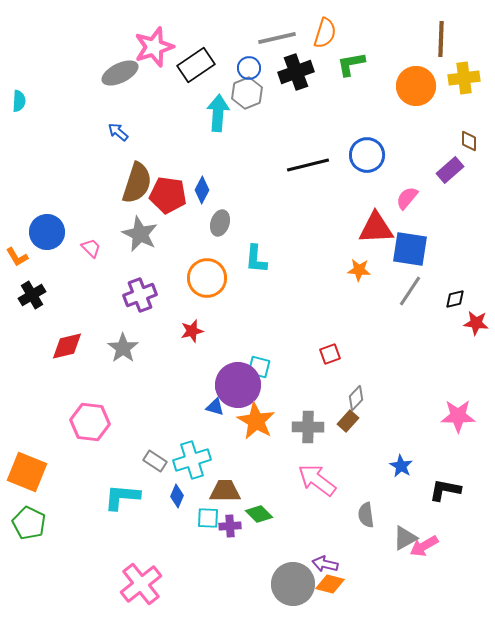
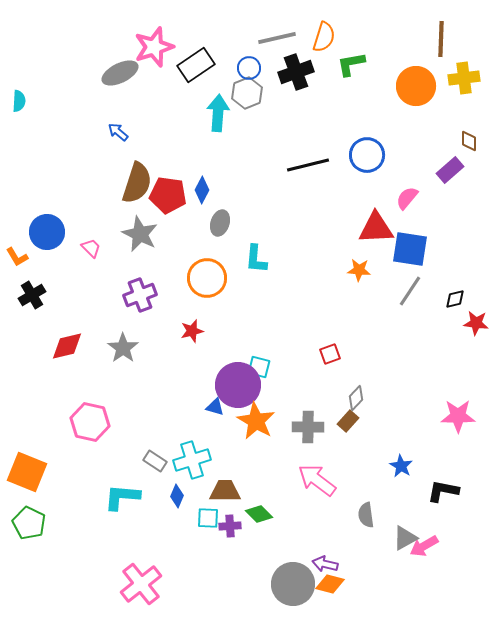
orange semicircle at (325, 33): moved 1 px left, 4 px down
pink hexagon at (90, 422): rotated 6 degrees clockwise
black L-shape at (445, 490): moved 2 px left, 1 px down
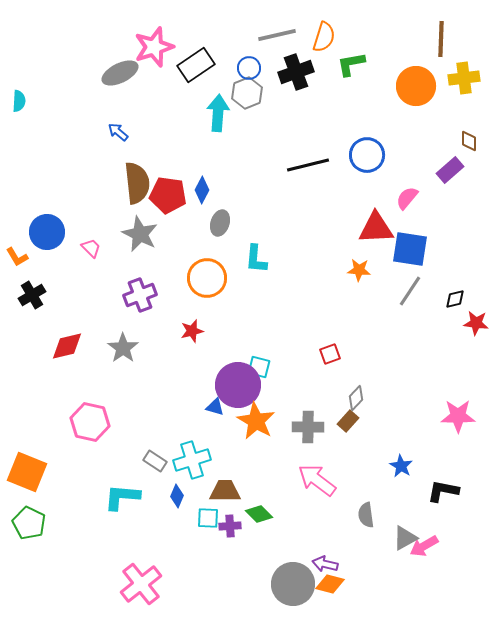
gray line at (277, 38): moved 3 px up
brown semicircle at (137, 183): rotated 24 degrees counterclockwise
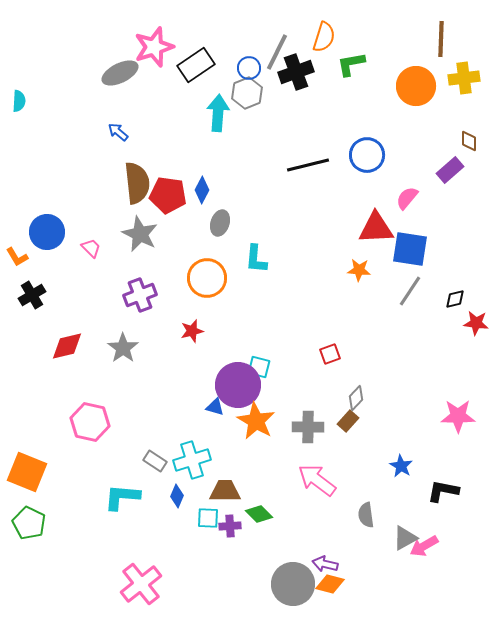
gray line at (277, 35): moved 17 px down; rotated 51 degrees counterclockwise
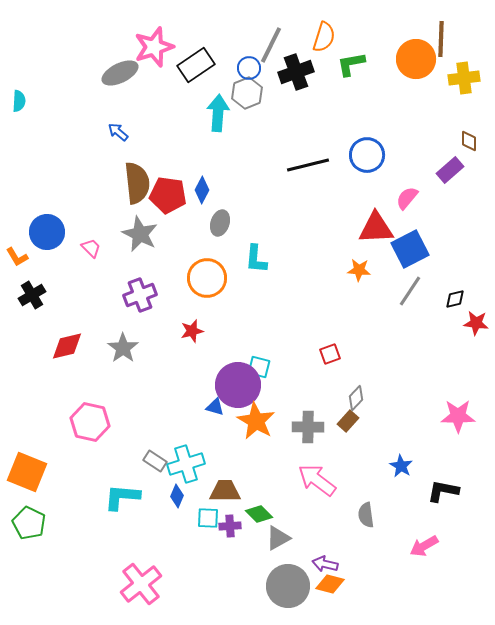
gray line at (277, 52): moved 6 px left, 7 px up
orange circle at (416, 86): moved 27 px up
blue square at (410, 249): rotated 36 degrees counterclockwise
cyan cross at (192, 460): moved 6 px left, 4 px down
gray triangle at (405, 538): moved 127 px left
gray circle at (293, 584): moved 5 px left, 2 px down
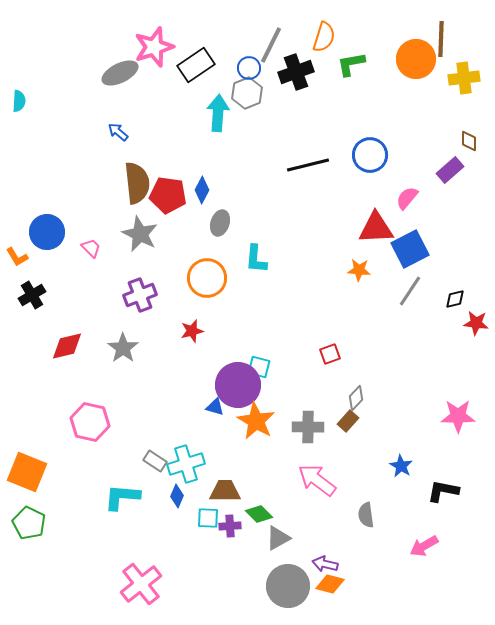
blue circle at (367, 155): moved 3 px right
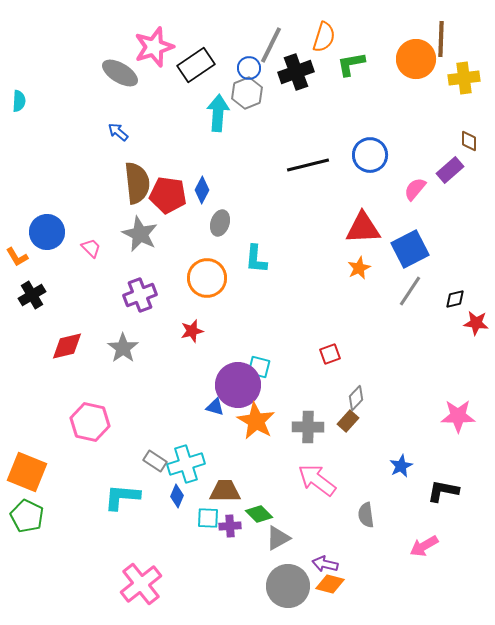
gray ellipse at (120, 73): rotated 57 degrees clockwise
pink semicircle at (407, 198): moved 8 px right, 9 px up
red triangle at (376, 228): moved 13 px left
orange star at (359, 270): moved 2 px up; rotated 30 degrees counterclockwise
blue star at (401, 466): rotated 15 degrees clockwise
green pentagon at (29, 523): moved 2 px left, 7 px up
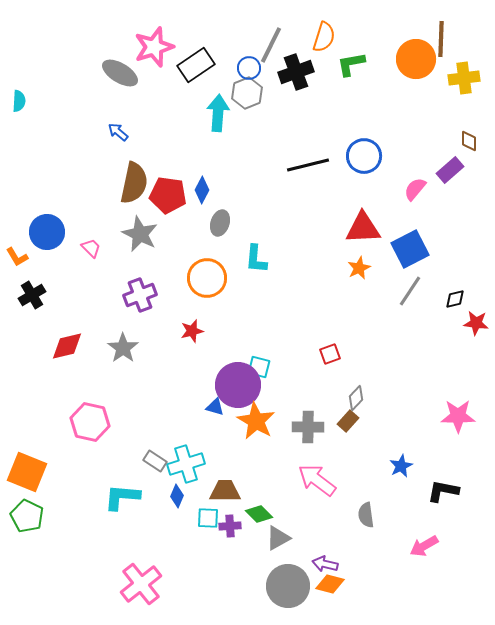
blue circle at (370, 155): moved 6 px left, 1 px down
brown semicircle at (137, 183): moved 3 px left; rotated 18 degrees clockwise
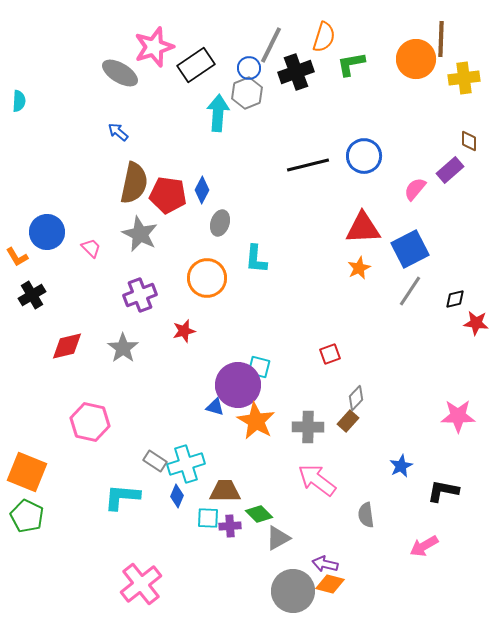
red star at (192, 331): moved 8 px left
gray circle at (288, 586): moved 5 px right, 5 px down
